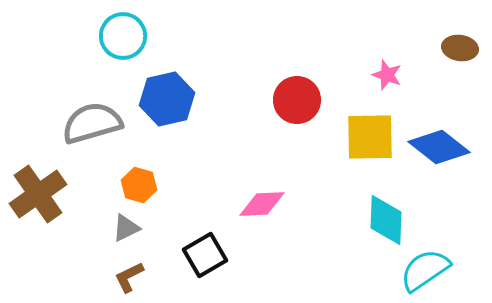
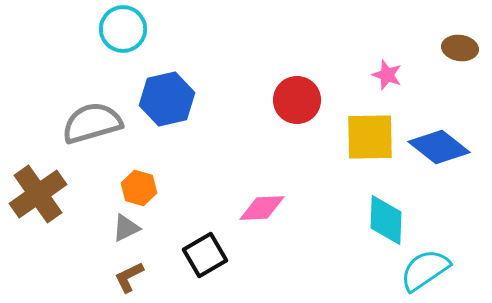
cyan circle: moved 7 px up
orange hexagon: moved 3 px down
pink diamond: moved 4 px down
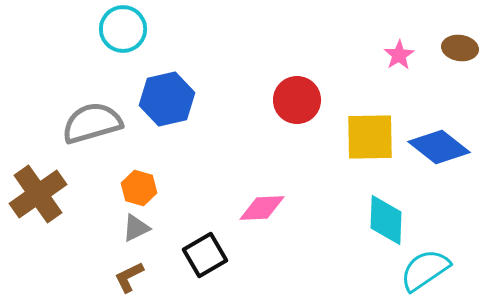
pink star: moved 12 px right, 20 px up; rotated 20 degrees clockwise
gray triangle: moved 10 px right
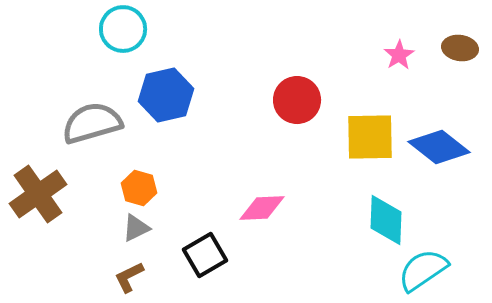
blue hexagon: moved 1 px left, 4 px up
cyan semicircle: moved 2 px left
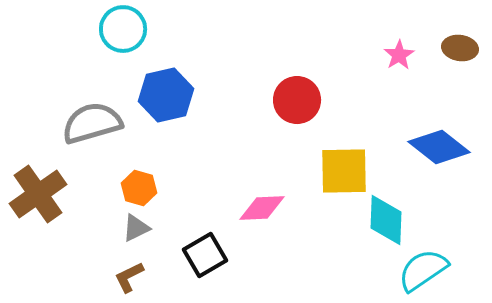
yellow square: moved 26 px left, 34 px down
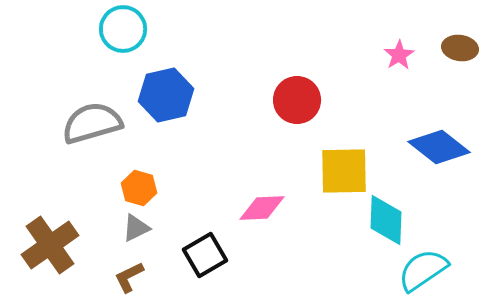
brown cross: moved 12 px right, 51 px down
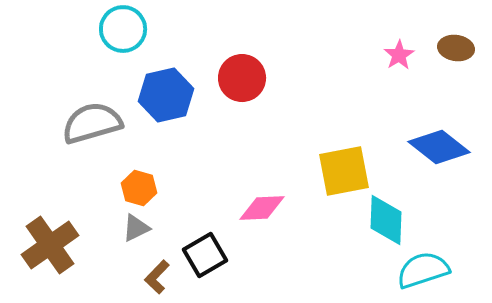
brown ellipse: moved 4 px left
red circle: moved 55 px left, 22 px up
yellow square: rotated 10 degrees counterclockwise
cyan semicircle: rotated 16 degrees clockwise
brown L-shape: moved 28 px right; rotated 20 degrees counterclockwise
